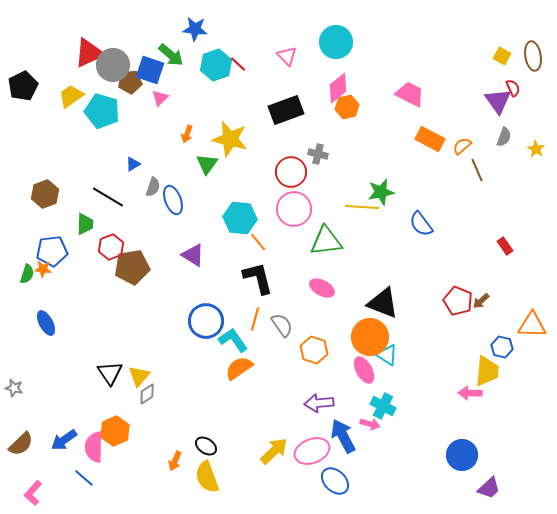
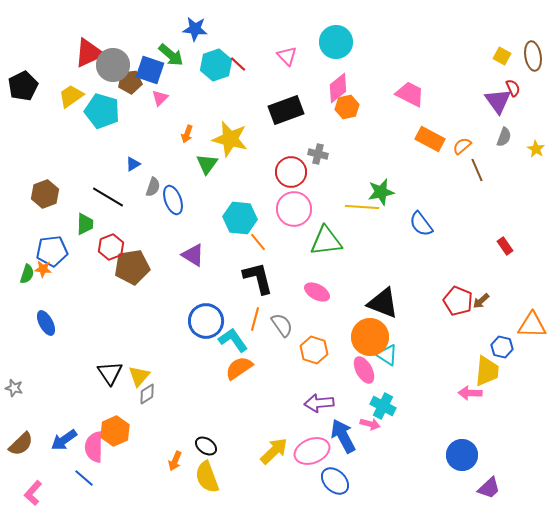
pink ellipse at (322, 288): moved 5 px left, 4 px down
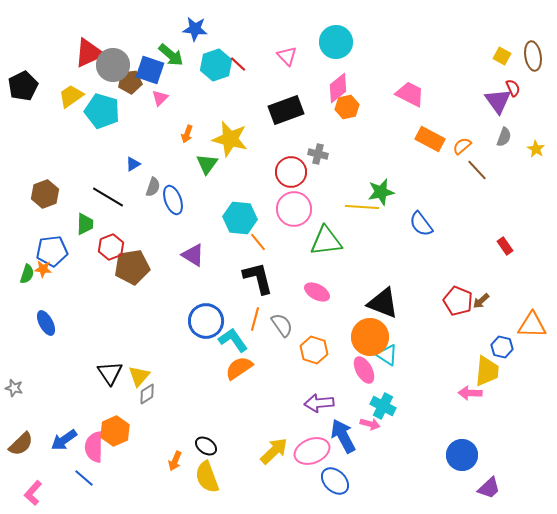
brown line at (477, 170): rotated 20 degrees counterclockwise
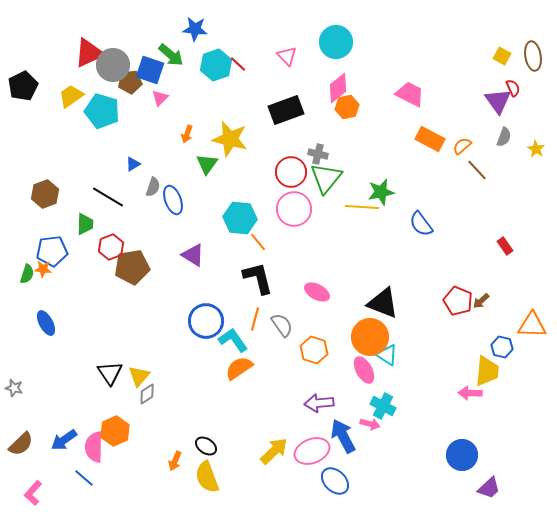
green triangle at (326, 241): moved 63 px up; rotated 44 degrees counterclockwise
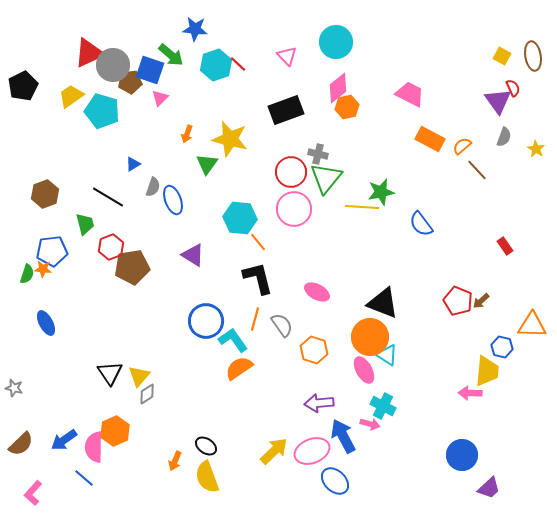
green trapezoid at (85, 224): rotated 15 degrees counterclockwise
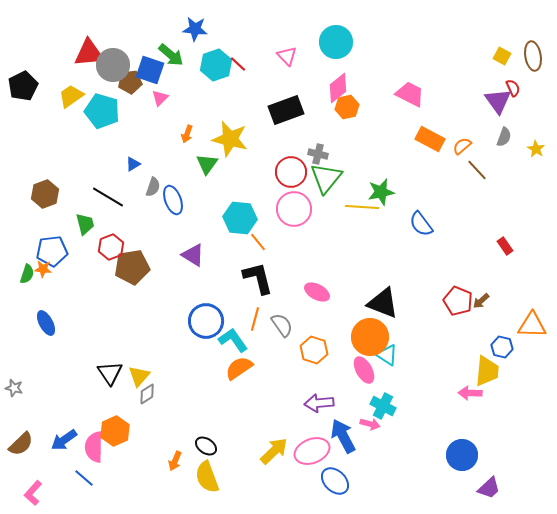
red triangle at (89, 53): rotated 20 degrees clockwise
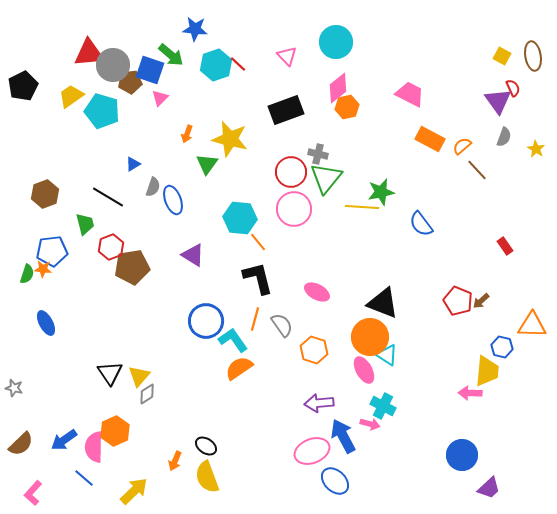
yellow arrow at (274, 451): moved 140 px left, 40 px down
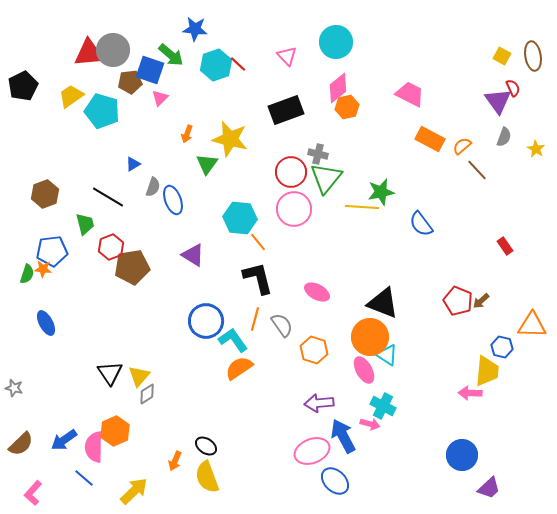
gray circle at (113, 65): moved 15 px up
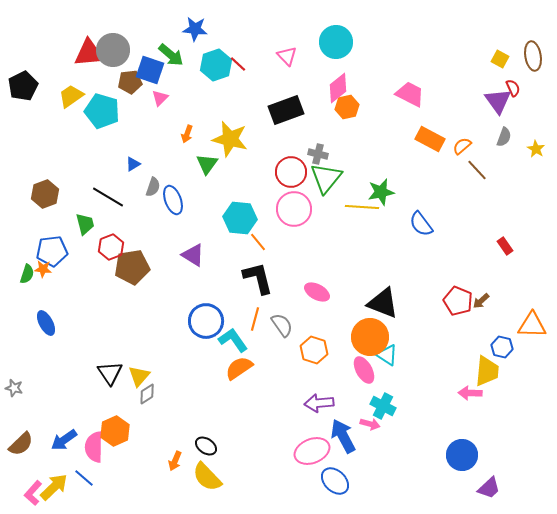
yellow square at (502, 56): moved 2 px left, 3 px down
yellow semicircle at (207, 477): rotated 24 degrees counterclockwise
yellow arrow at (134, 491): moved 80 px left, 4 px up
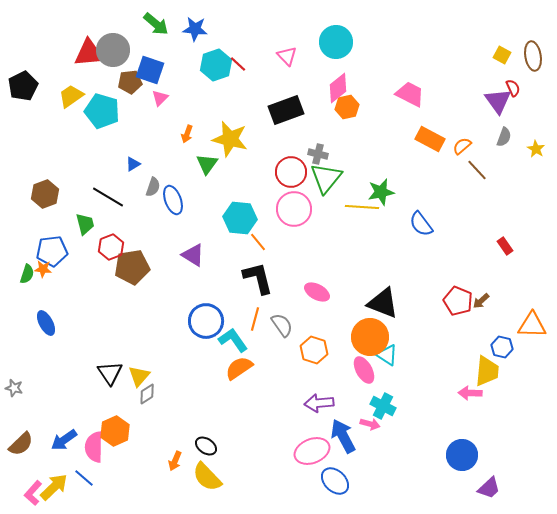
green arrow at (171, 55): moved 15 px left, 31 px up
yellow square at (500, 59): moved 2 px right, 4 px up
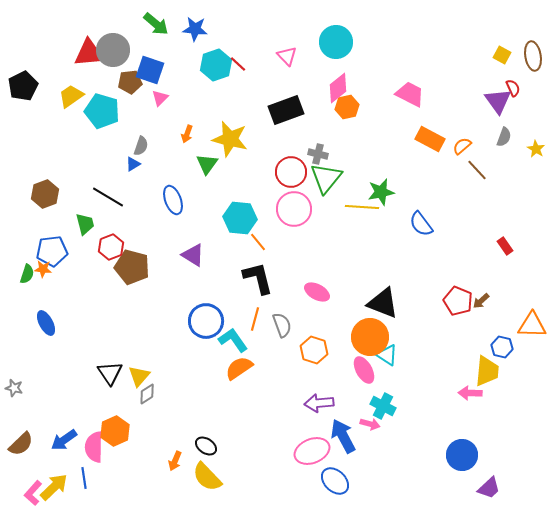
gray semicircle at (153, 187): moved 12 px left, 41 px up
brown pentagon at (132, 267): rotated 24 degrees clockwise
gray semicircle at (282, 325): rotated 15 degrees clockwise
blue line at (84, 478): rotated 40 degrees clockwise
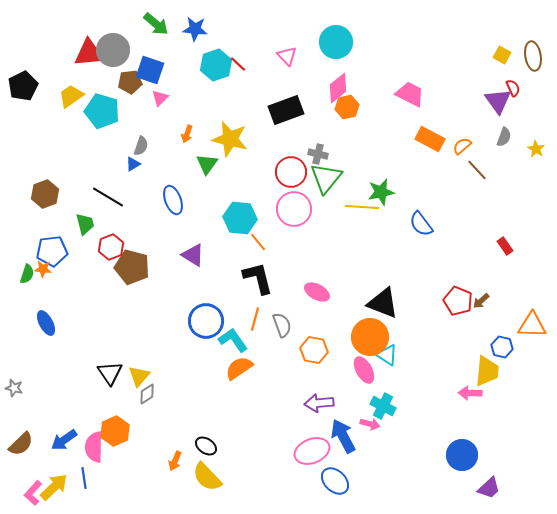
orange hexagon at (314, 350): rotated 8 degrees counterclockwise
